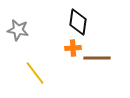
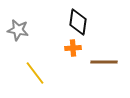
brown line: moved 7 px right, 4 px down
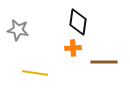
yellow line: rotated 45 degrees counterclockwise
